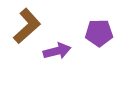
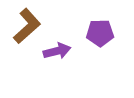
purple pentagon: moved 1 px right
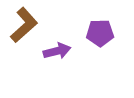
brown L-shape: moved 3 px left, 1 px up
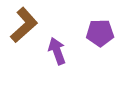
purple arrow: rotated 96 degrees counterclockwise
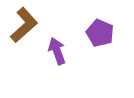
purple pentagon: rotated 24 degrees clockwise
